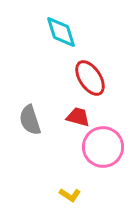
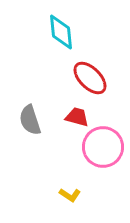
cyan diamond: rotated 12 degrees clockwise
red ellipse: rotated 12 degrees counterclockwise
red trapezoid: moved 1 px left
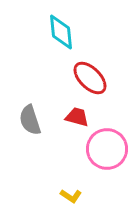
pink circle: moved 4 px right, 2 px down
yellow L-shape: moved 1 px right, 1 px down
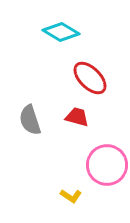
cyan diamond: rotated 54 degrees counterclockwise
pink circle: moved 16 px down
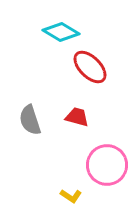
red ellipse: moved 11 px up
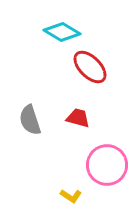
cyan diamond: moved 1 px right
red trapezoid: moved 1 px right, 1 px down
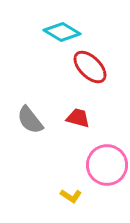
gray semicircle: rotated 20 degrees counterclockwise
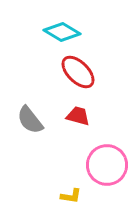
red ellipse: moved 12 px left, 5 px down
red trapezoid: moved 2 px up
yellow L-shape: rotated 25 degrees counterclockwise
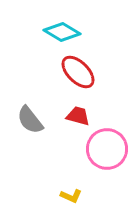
pink circle: moved 16 px up
yellow L-shape: rotated 15 degrees clockwise
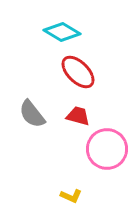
gray semicircle: moved 2 px right, 6 px up
